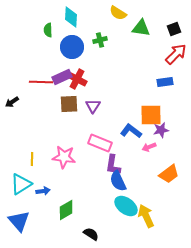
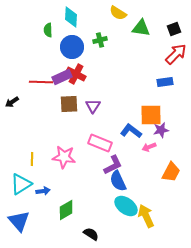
red cross: moved 1 px left, 5 px up
purple L-shape: rotated 125 degrees counterclockwise
orange trapezoid: moved 2 px right, 2 px up; rotated 25 degrees counterclockwise
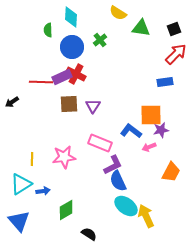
green cross: rotated 24 degrees counterclockwise
pink star: rotated 15 degrees counterclockwise
black semicircle: moved 2 px left
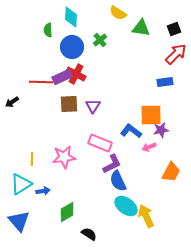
purple L-shape: moved 1 px left, 1 px up
green diamond: moved 1 px right, 2 px down
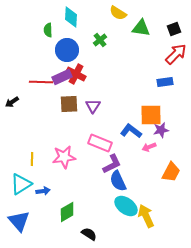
blue circle: moved 5 px left, 3 px down
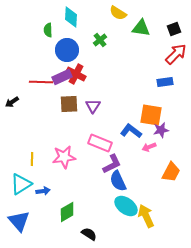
orange square: rotated 10 degrees clockwise
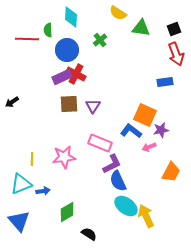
red arrow: rotated 115 degrees clockwise
red line: moved 14 px left, 43 px up
orange square: moved 6 px left; rotated 15 degrees clockwise
cyan triangle: rotated 10 degrees clockwise
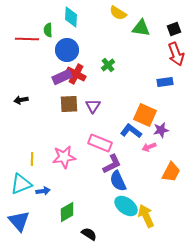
green cross: moved 8 px right, 25 px down
black arrow: moved 9 px right, 2 px up; rotated 24 degrees clockwise
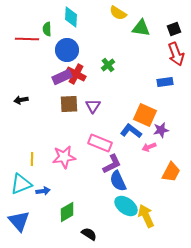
green semicircle: moved 1 px left, 1 px up
